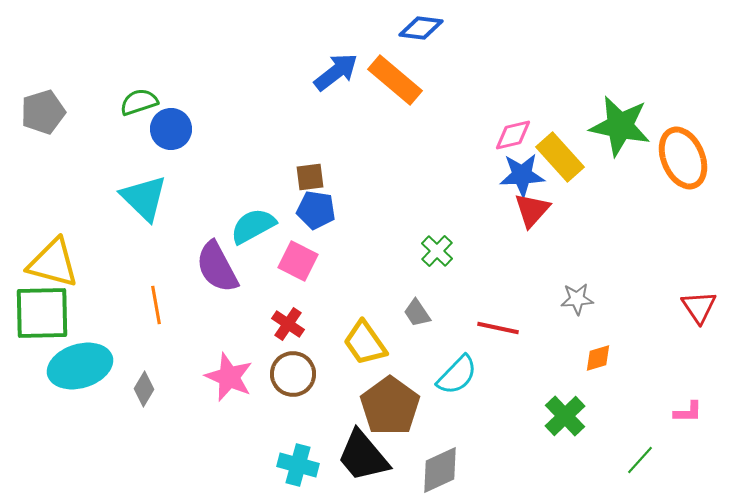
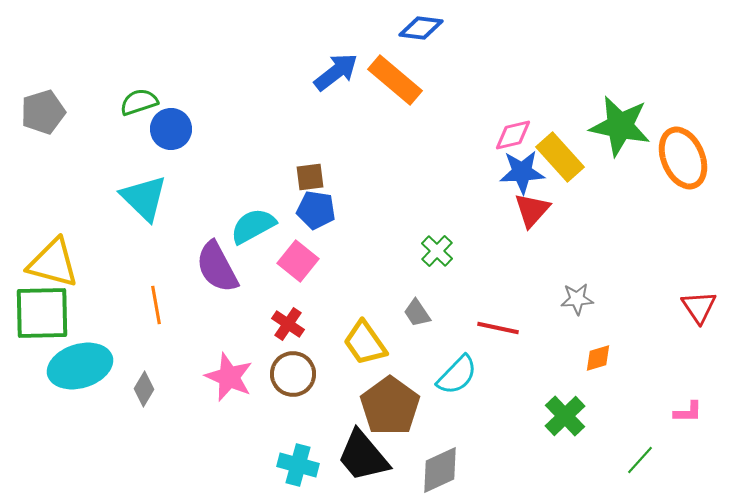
blue star at (522, 175): moved 3 px up
pink square at (298, 261): rotated 12 degrees clockwise
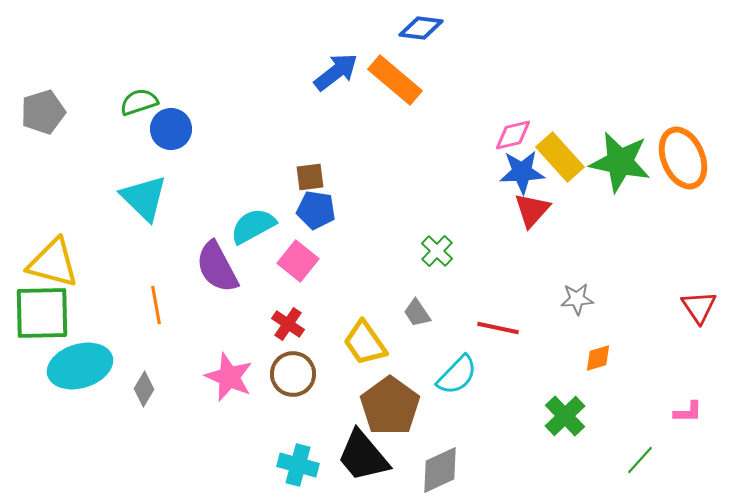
green star at (620, 126): moved 36 px down
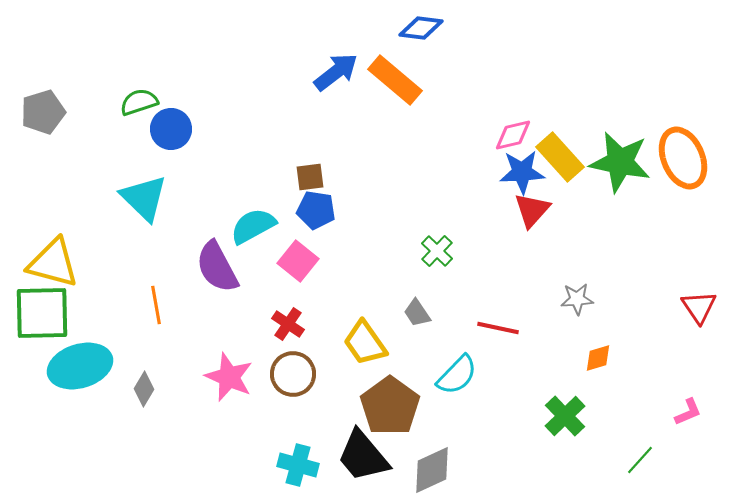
pink L-shape at (688, 412): rotated 24 degrees counterclockwise
gray diamond at (440, 470): moved 8 px left
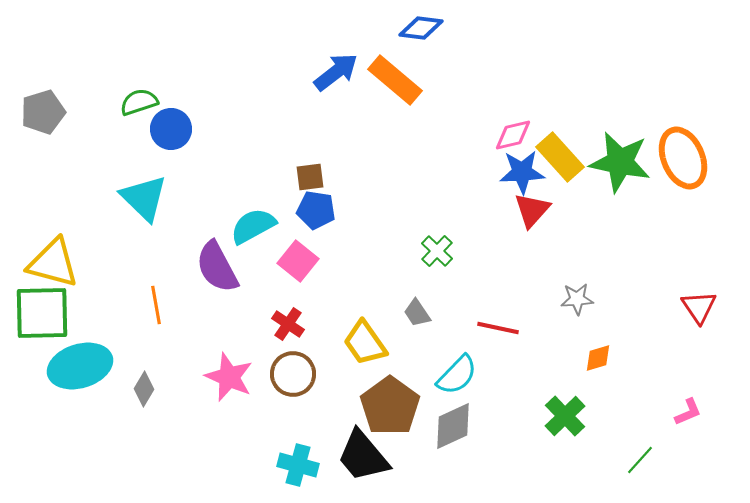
gray diamond at (432, 470): moved 21 px right, 44 px up
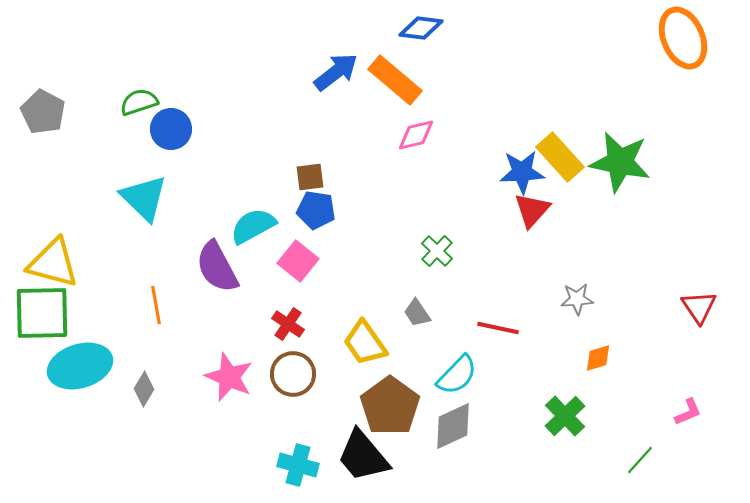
gray pentagon at (43, 112): rotated 27 degrees counterclockwise
pink diamond at (513, 135): moved 97 px left
orange ellipse at (683, 158): moved 120 px up
